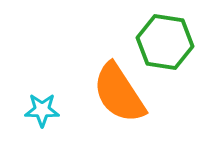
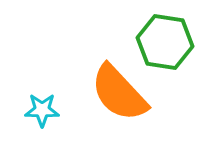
orange semicircle: rotated 10 degrees counterclockwise
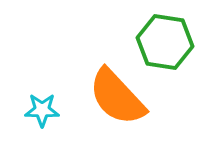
orange semicircle: moved 2 px left, 4 px down
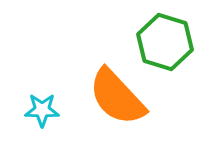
green hexagon: rotated 8 degrees clockwise
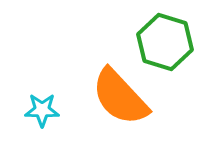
orange semicircle: moved 3 px right
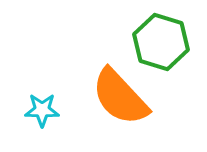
green hexagon: moved 4 px left
